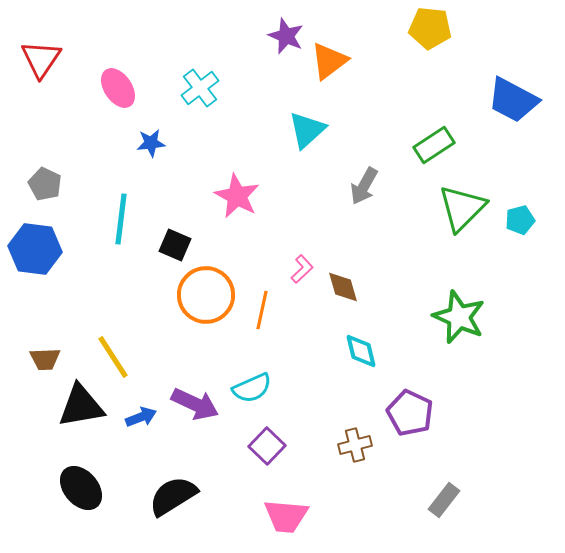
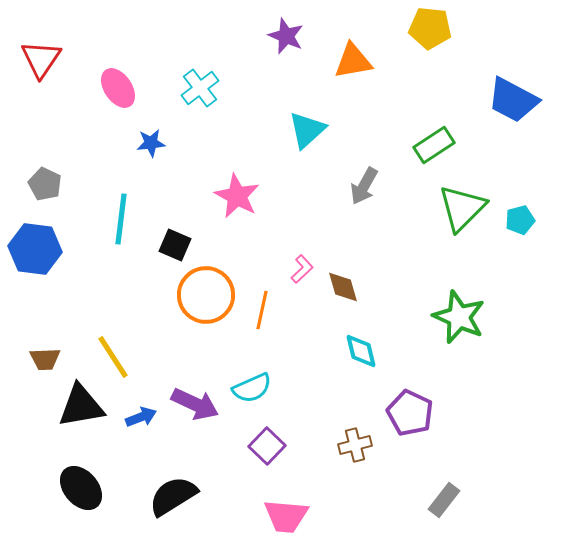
orange triangle: moved 24 px right; rotated 27 degrees clockwise
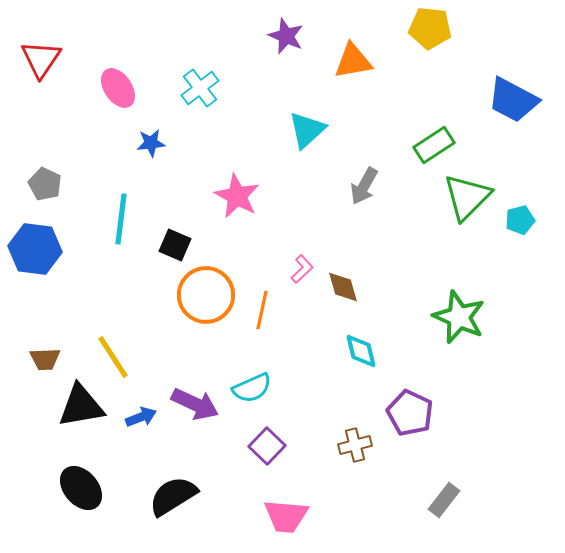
green triangle: moved 5 px right, 11 px up
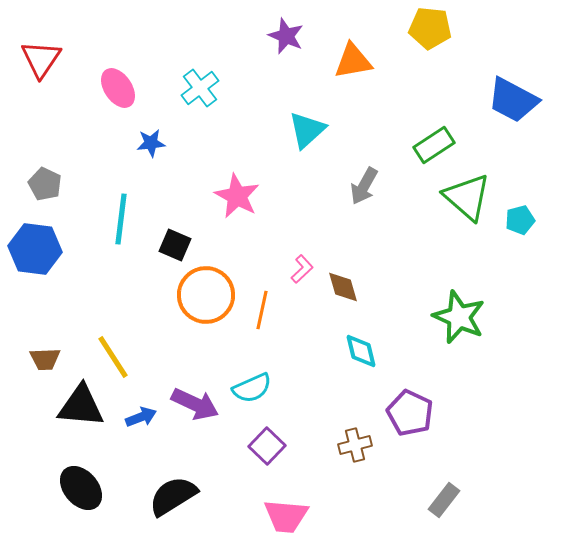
green triangle: rotated 34 degrees counterclockwise
black triangle: rotated 15 degrees clockwise
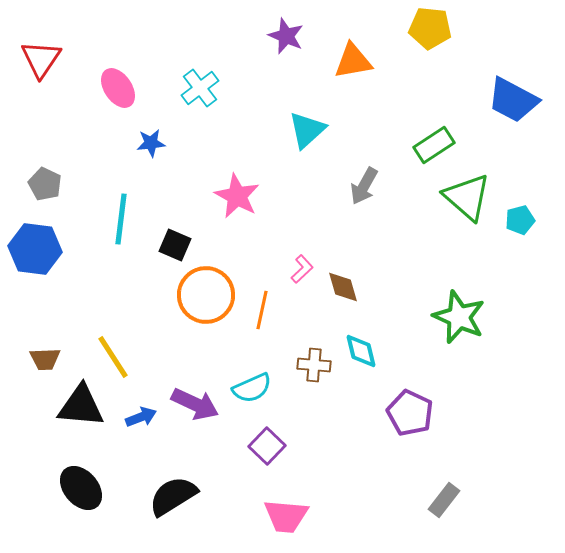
brown cross: moved 41 px left, 80 px up; rotated 20 degrees clockwise
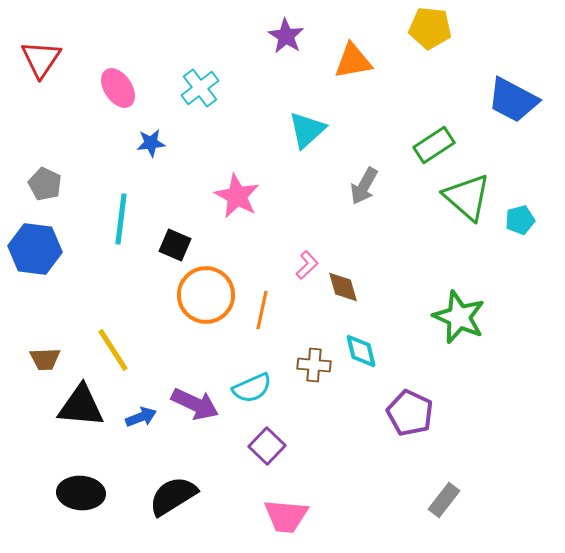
purple star: rotated 9 degrees clockwise
pink L-shape: moved 5 px right, 4 px up
yellow line: moved 7 px up
black ellipse: moved 5 px down; rotated 45 degrees counterclockwise
